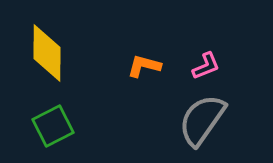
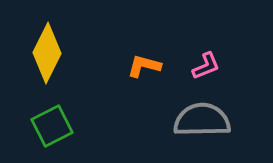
yellow diamond: rotated 26 degrees clockwise
gray semicircle: rotated 54 degrees clockwise
green square: moved 1 px left
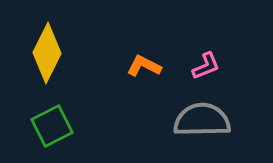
orange L-shape: rotated 12 degrees clockwise
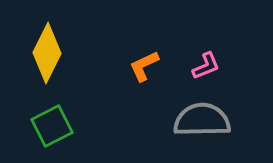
orange L-shape: rotated 52 degrees counterclockwise
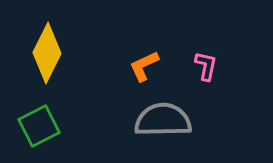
pink L-shape: rotated 56 degrees counterclockwise
gray semicircle: moved 39 px left
green square: moved 13 px left
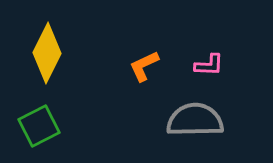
pink L-shape: moved 3 px right, 1 px up; rotated 80 degrees clockwise
gray semicircle: moved 32 px right
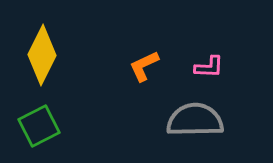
yellow diamond: moved 5 px left, 2 px down
pink L-shape: moved 2 px down
